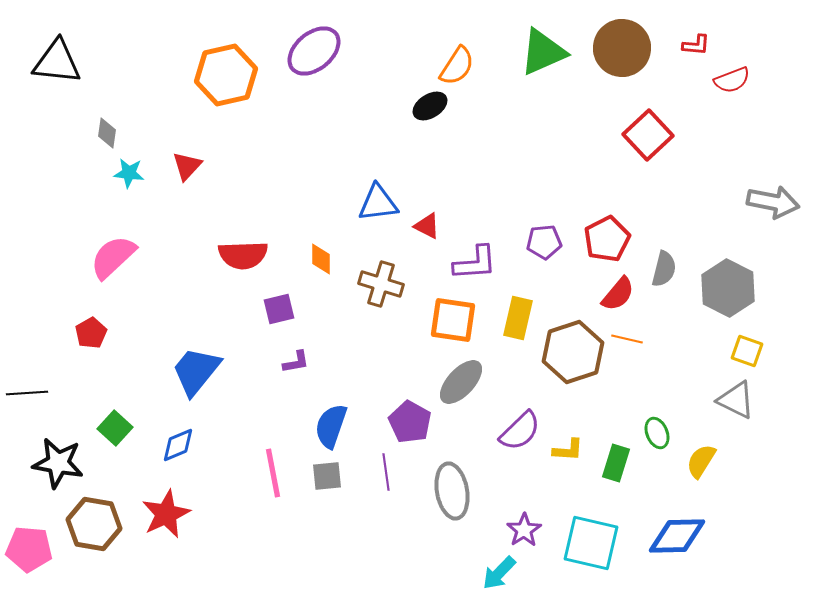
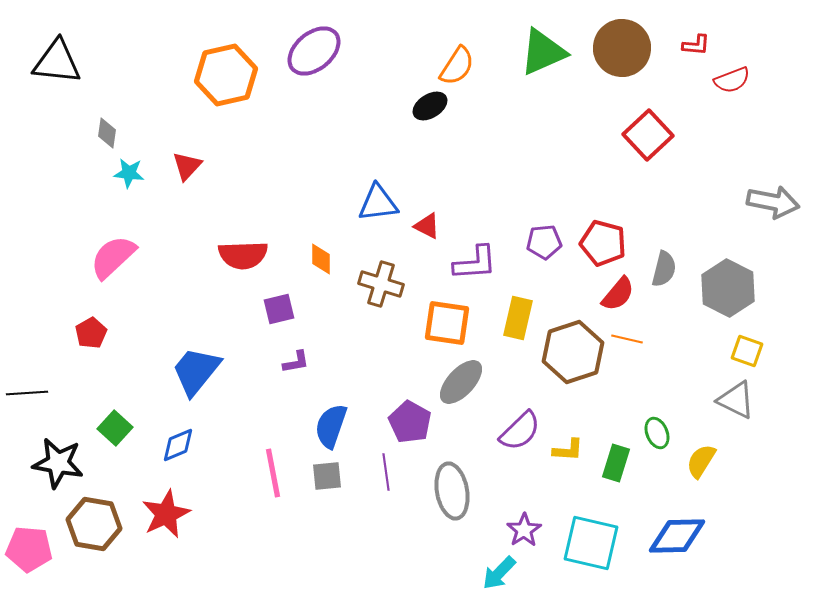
red pentagon at (607, 239): moved 4 px left, 4 px down; rotated 30 degrees counterclockwise
orange square at (453, 320): moved 6 px left, 3 px down
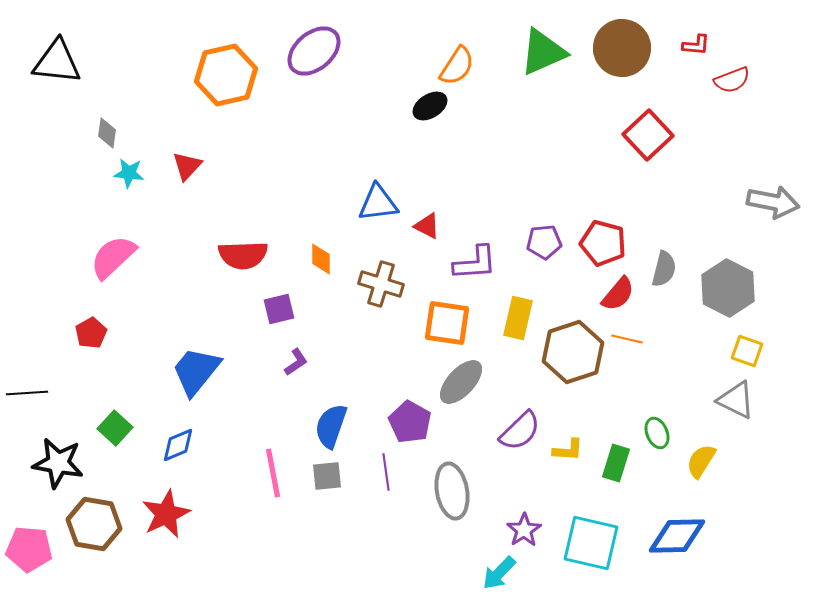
purple L-shape at (296, 362): rotated 24 degrees counterclockwise
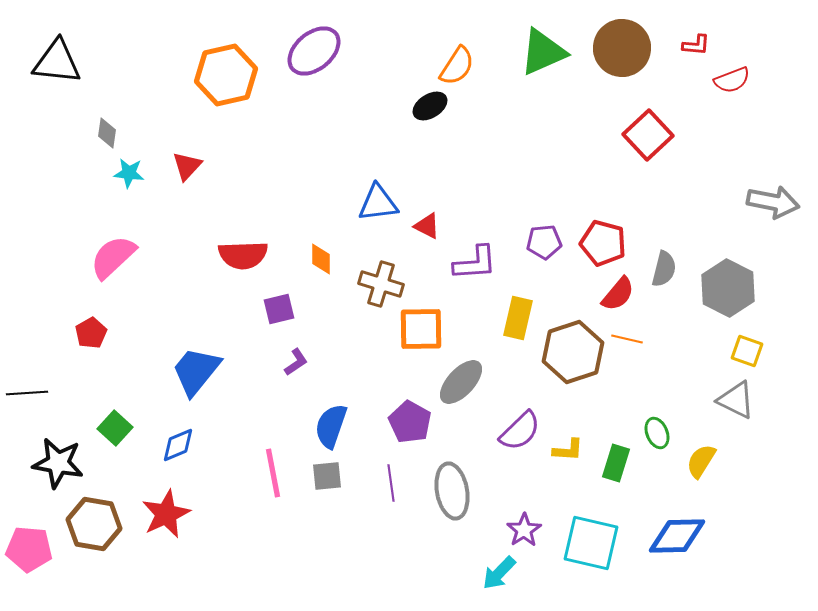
orange square at (447, 323): moved 26 px left, 6 px down; rotated 9 degrees counterclockwise
purple line at (386, 472): moved 5 px right, 11 px down
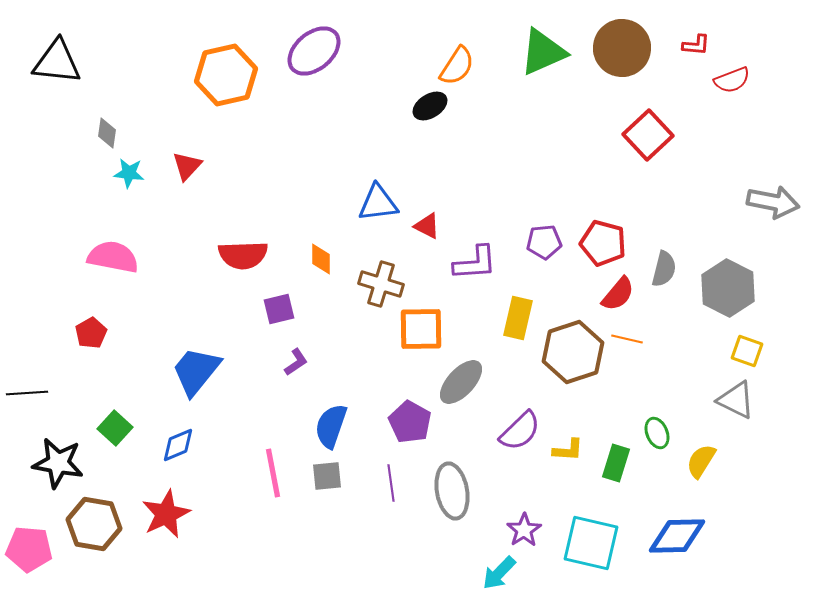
pink semicircle at (113, 257): rotated 54 degrees clockwise
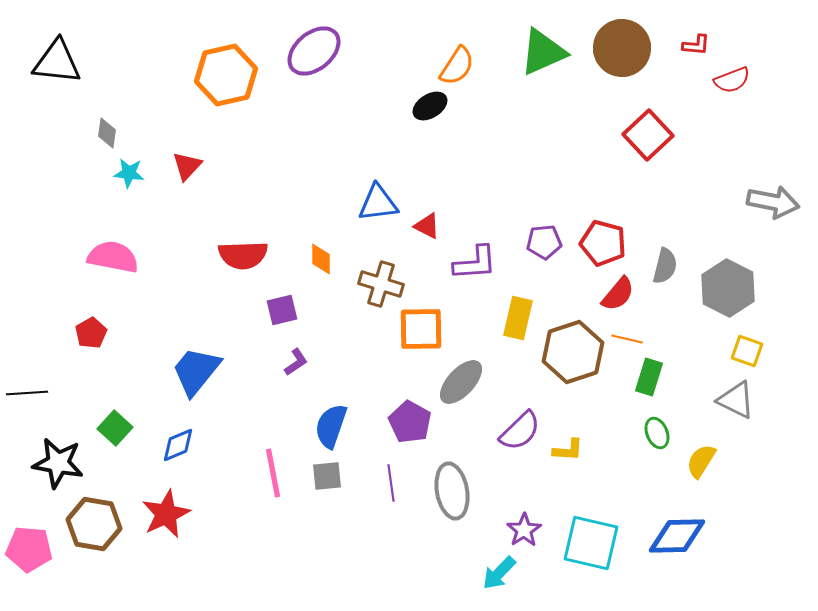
gray semicircle at (664, 269): moved 1 px right, 3 px up
purple square at (279, 309): moved 3 px right, 1 px down
green rectangle at (616, 463): moved 33 px right, 86 px up
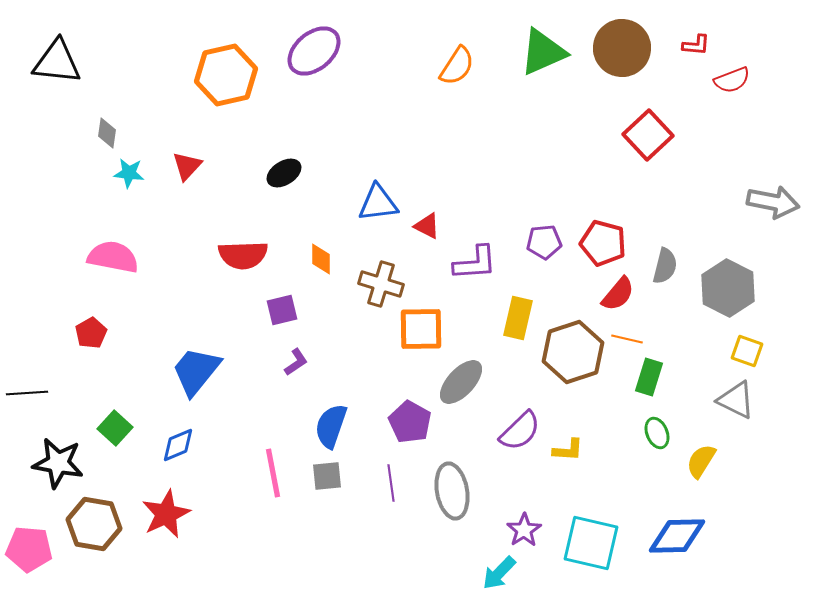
black ellipse at (430, 106): moved 146 px left, 67 px down
